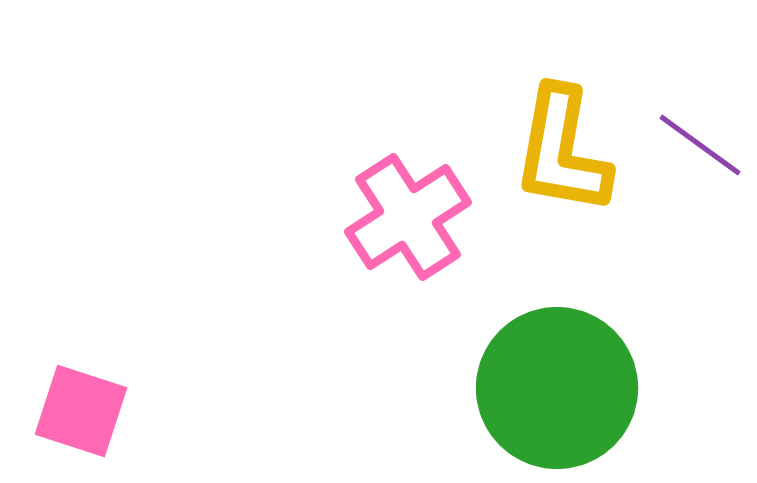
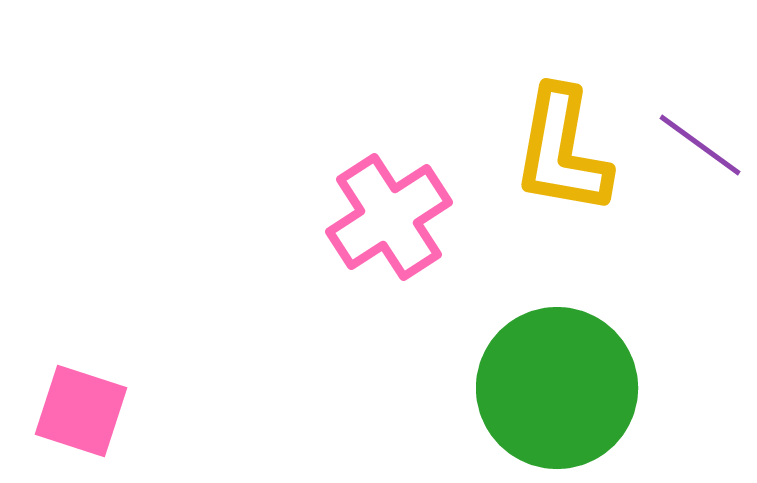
pink cross: moved 19 px left
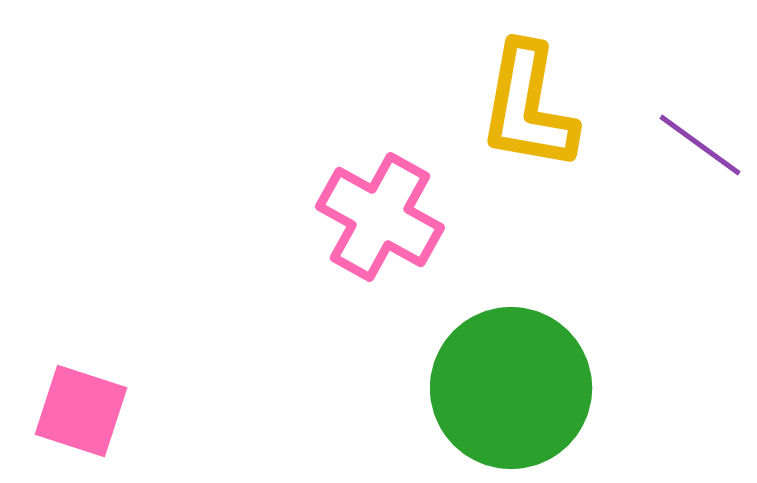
yellow L-shape: moved 34 px left, 44 px up
pink cross: moved 9 px left; rotated 28 degrees counterclockwise
green circle: moved 46 px left
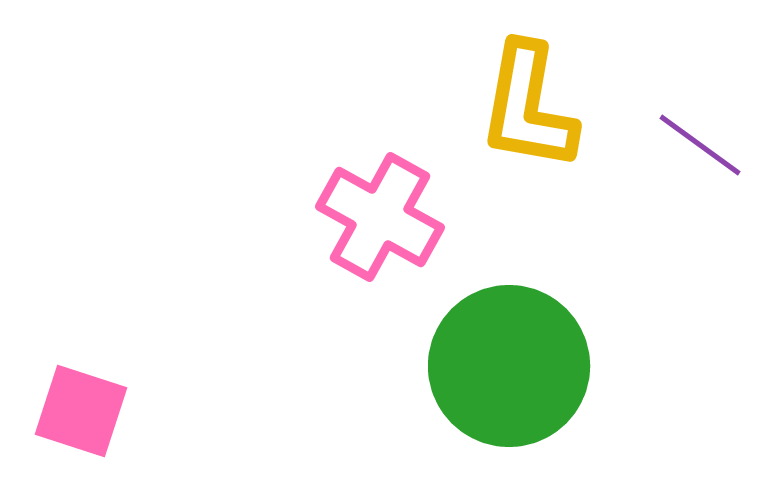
green circle: moved 2 px left, 22 px up
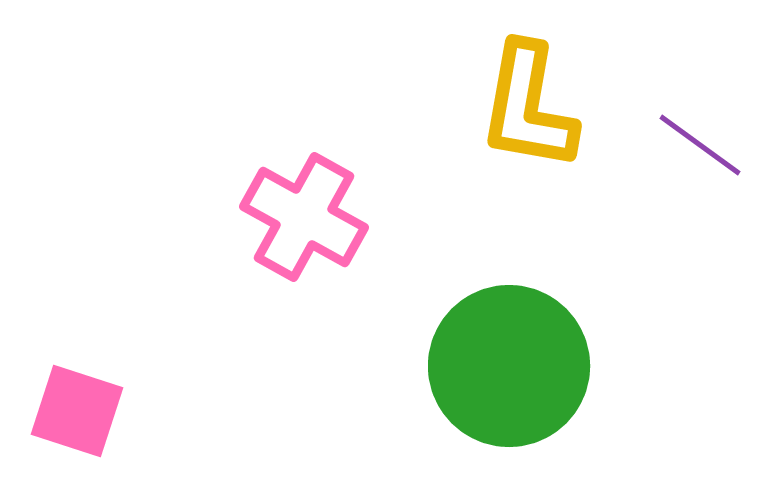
pink cross: moved 76 px left
pink square: moved 4 px left
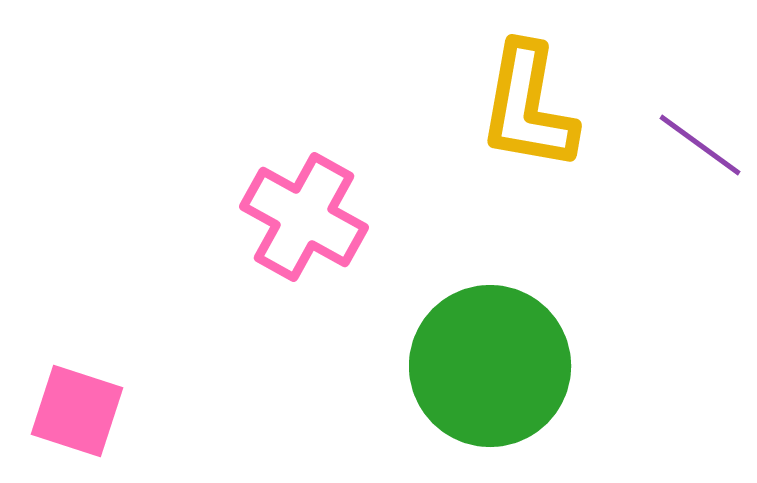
green circle: moved 19 px left
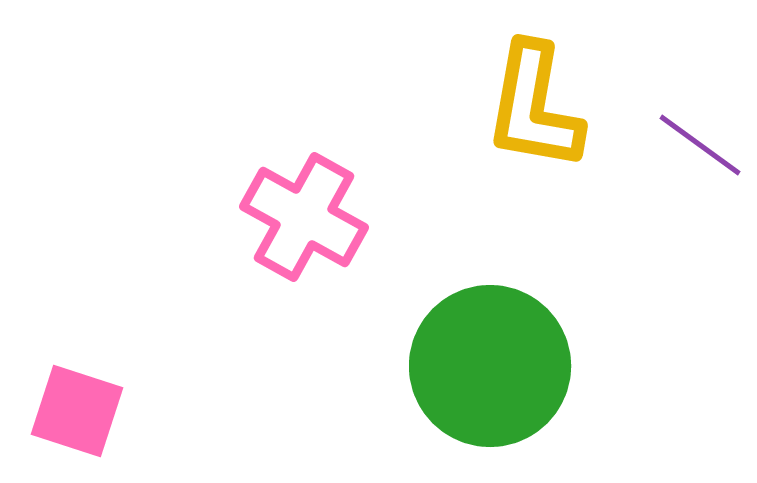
yellow L-shape: moved 6 px right
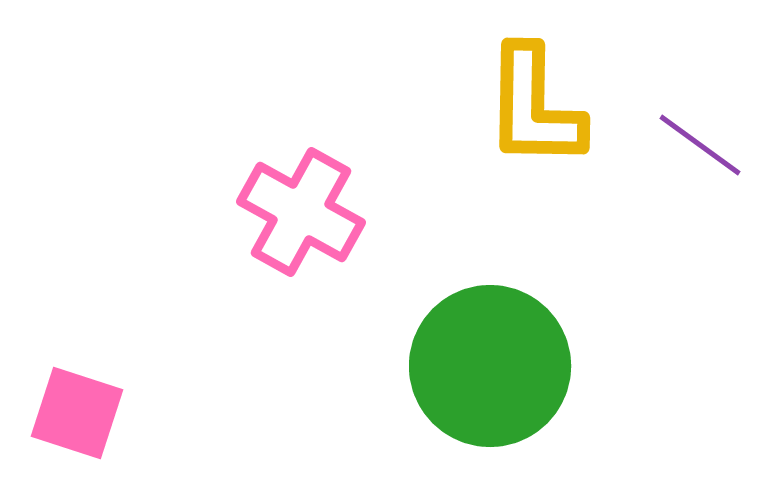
yellow L-shape: rotated 9 degrees counterclockwise
pink cross: moved 3 px left, 5 px up
pink square: moved 2 px down
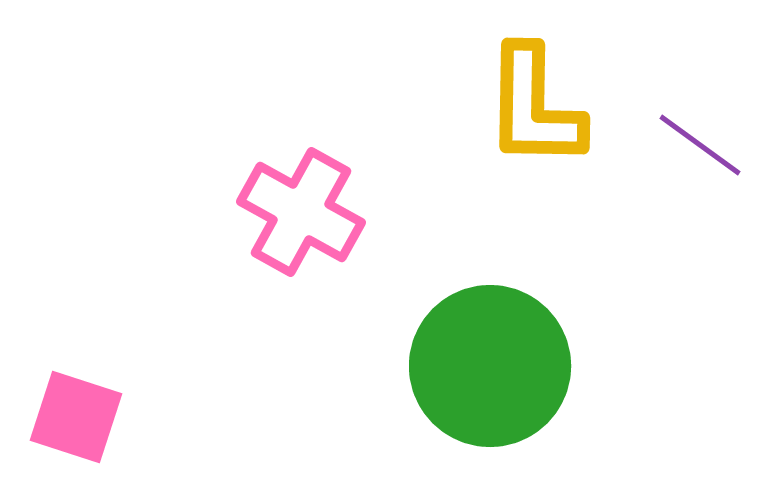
pink square: moved 1 px left, 4 px down
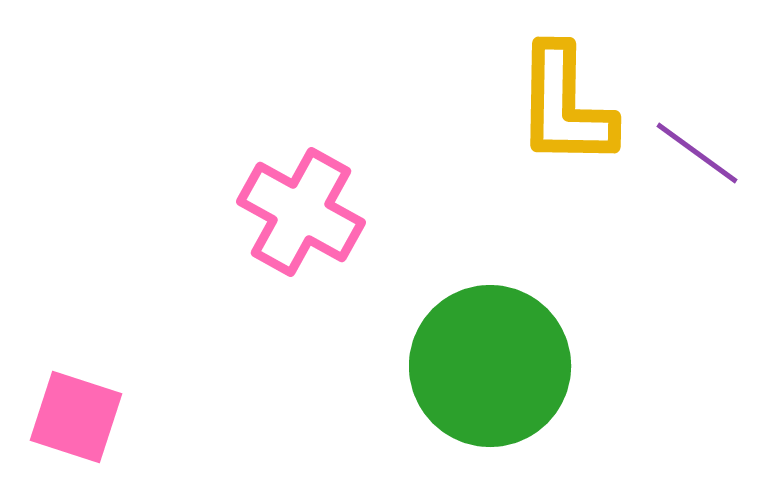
yellow L-shape: moved 31 px right, 1 px up
purple line: moved 3 px left, 8 px down
